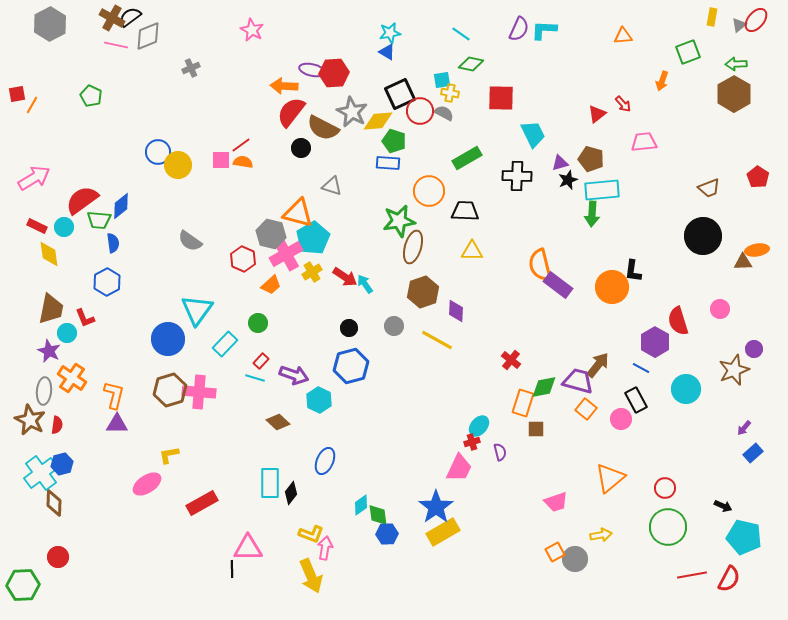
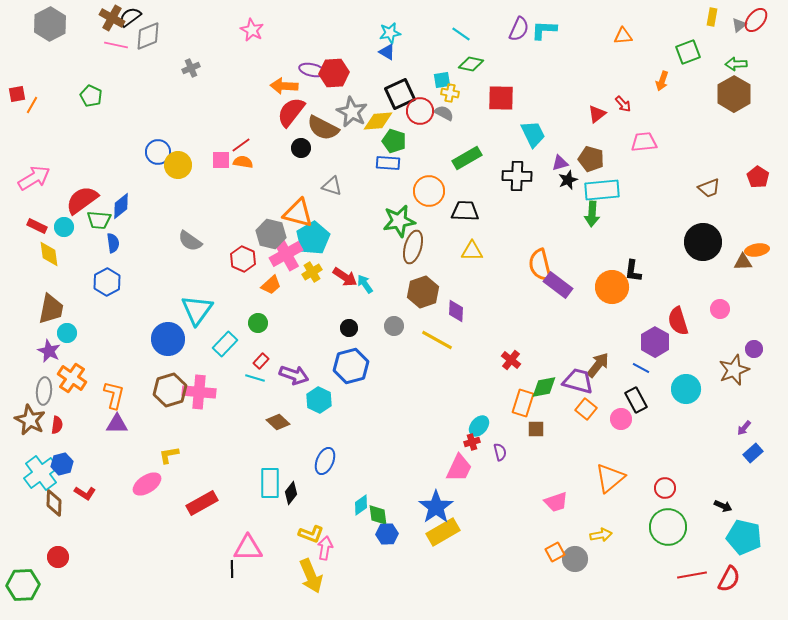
black circle at (703, 236): moved 6 px down
red L-shape at (85, 318): moved 175 px down; rotated 35 degrees counterclockwise
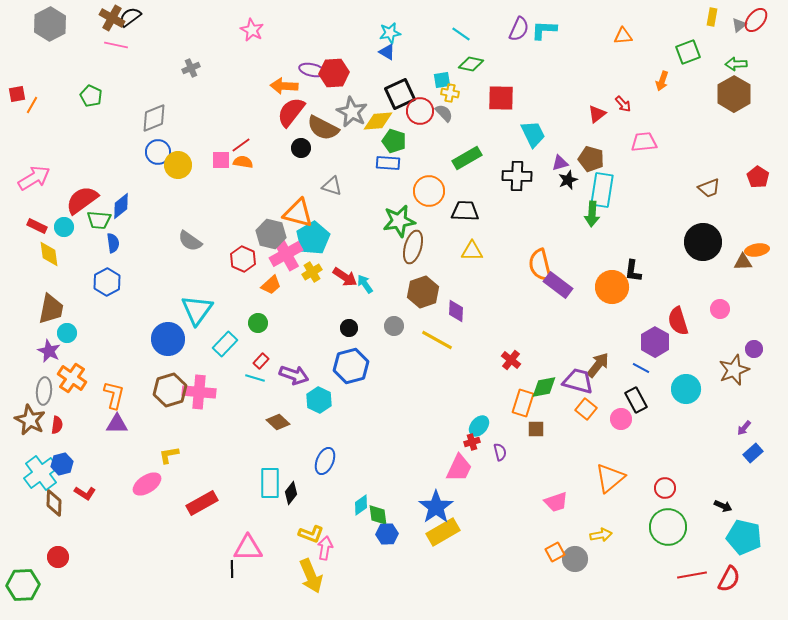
gray diamond at (148, 36): moved 6 px right, 82 px down
gray semicircle at (444, 113): rotated 18 degrees clockwise
cyan rectangle at (602, 190): rotated 76 degrees counterclockwise
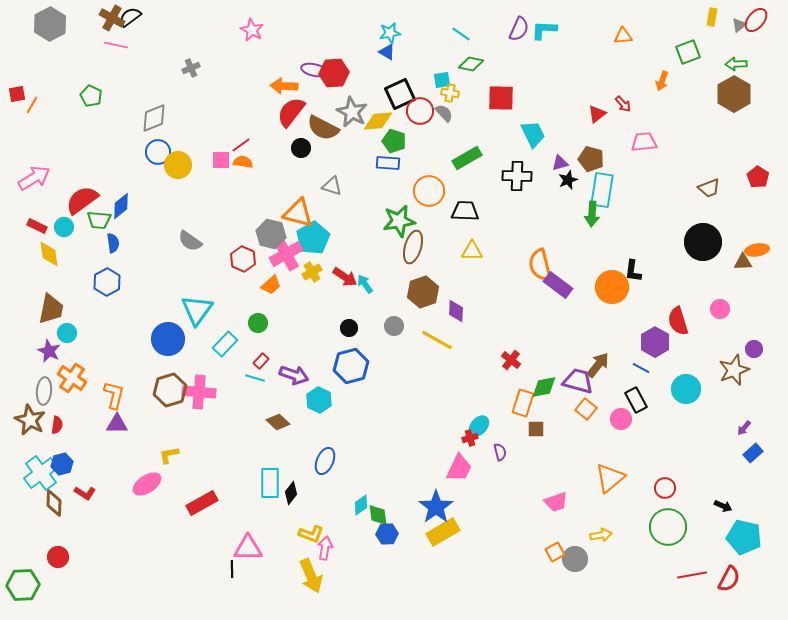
purple ellipse at (312, 70): moved 2 px right
red cross at (472, 442): moved 2 px left, 4 px up
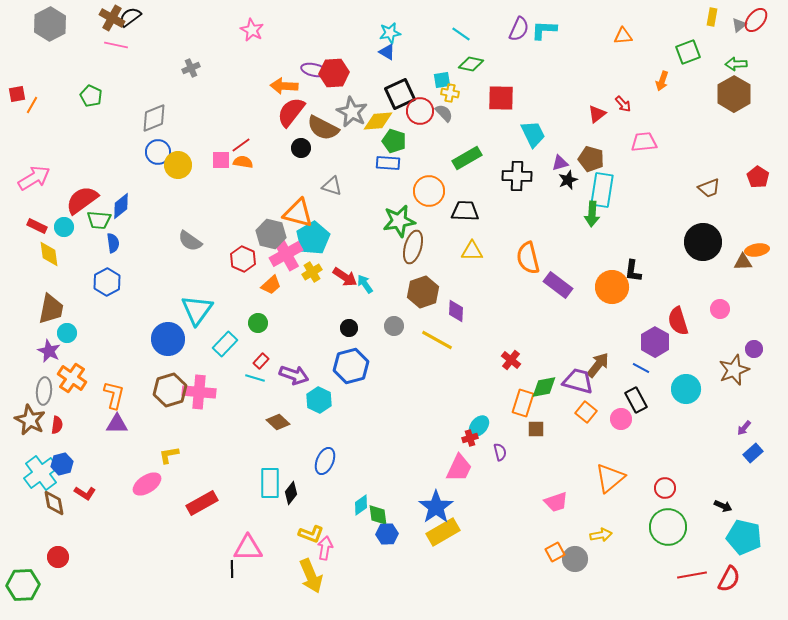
orange semicircle at (540, 265): moved 12 px left, 7 px up
orange square at (586, 409): moved 3 px down
brown diamond at (54, 503): rotated 12 degrees counterclockwise
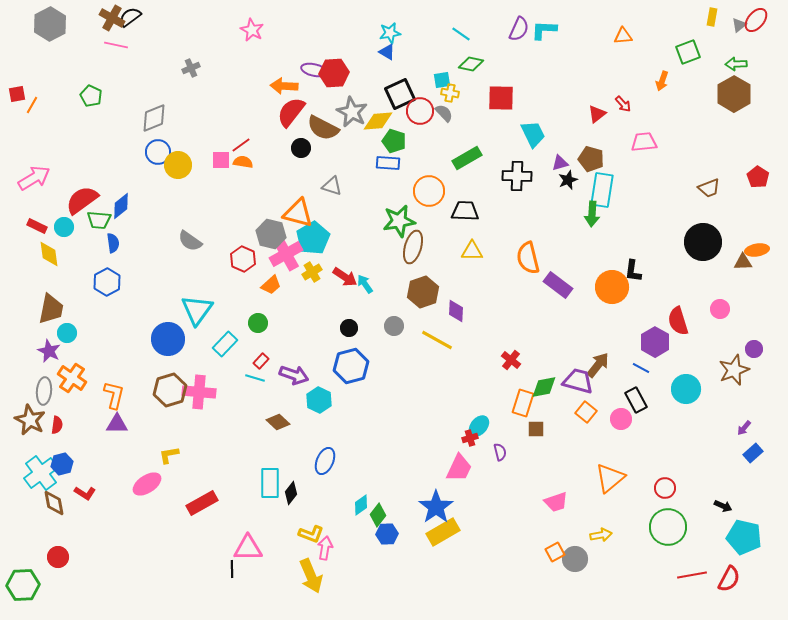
green diamond at (378, 515): rotated 45 degrees clockwise
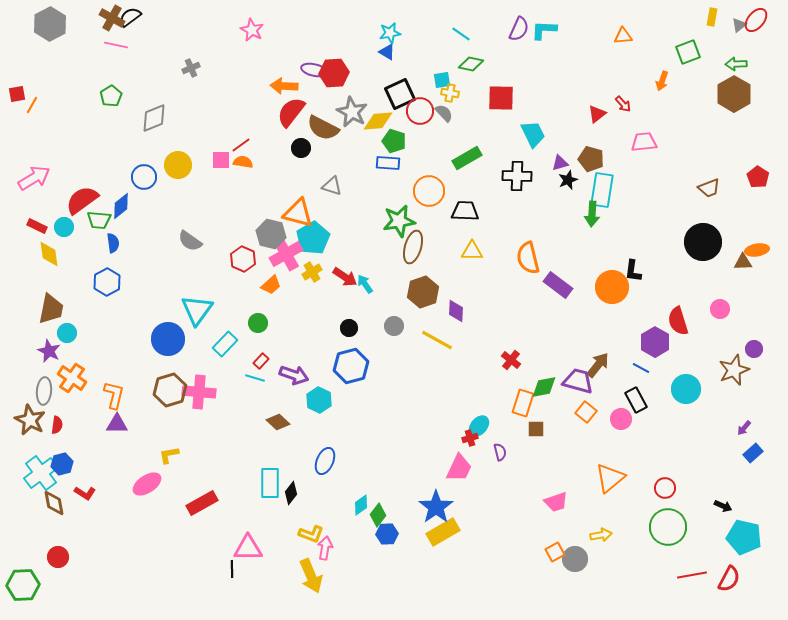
green pentagon at (91, 96): moved 20 px right; rotated 15 degrees clockwise
blue circle at (158, 152): moved 14 px left, 25 px down
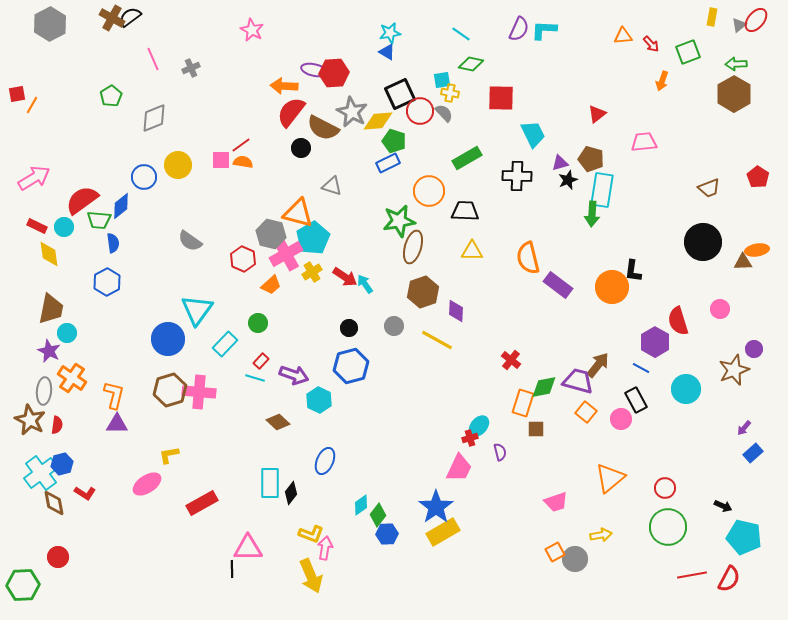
pink line at (116, 45): moved 37 px right, 14 px down; rotated 55 degrees clockwise
red arrow at (623, 104): moved 28 px right, 60 px up
blue rectangle at (388, 163): rotated 30 degrees counterclockwise
